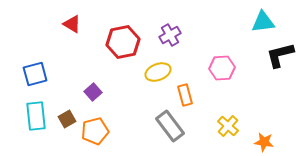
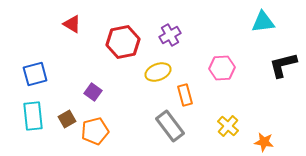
black L-shape: moved 3 px right, 10 px down
purple square: rotated 12 degrees counterclockwise
cyan rectangle: moved 3 px left
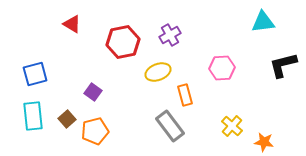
brown square: rotated 12 degrees counterclockwise
yellow cross: moved 4 px right
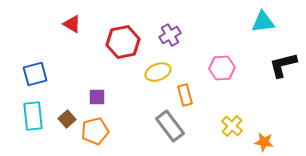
purple square: moved 4 px right, 5 px down; rotated 36 degrees counterclockwise
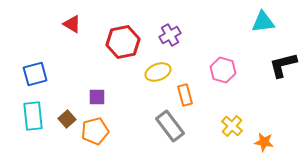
pink hexagon: moved 1 px right, 2 px down; rotated 20 degrees clockwise
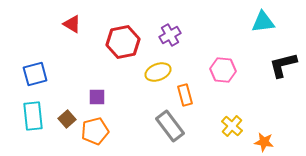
pink hexagon: rotated 10 degrees counterclockwise
